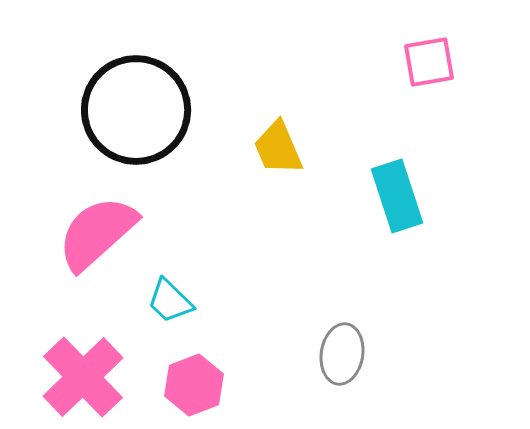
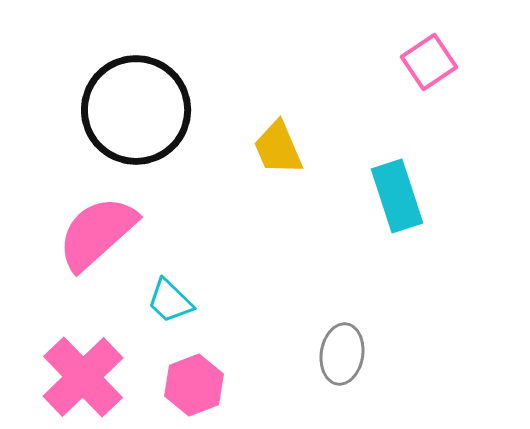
pink square: rotated 24 degrees counterclockwise
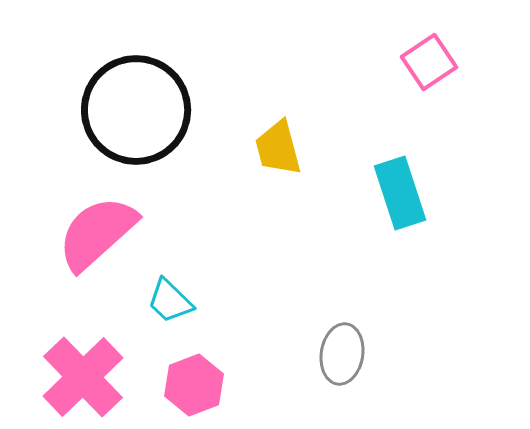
yellow trapezoid: rotated 8 degrees clockwise
cyan rectangle: moved 3 px right, 3 px up
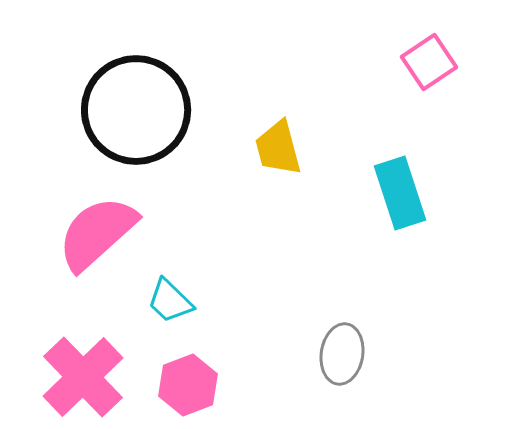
pink hexagon: moved 6 px left
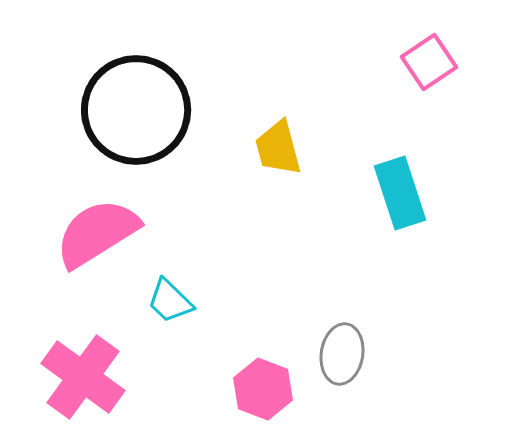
pink semicircle: rotated 10 degrees clockwise
pink cross: rotated 10 degrees counterclockwise
pink hexagon: moved 75 px right, 4 px down; rotated 18 degrees counterclockwise
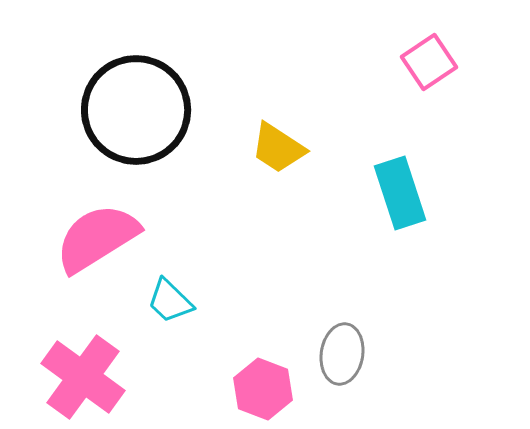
yellow trapezoid: rotated 42 degrees counterclockwise
pink semicircle: moved 5 px down
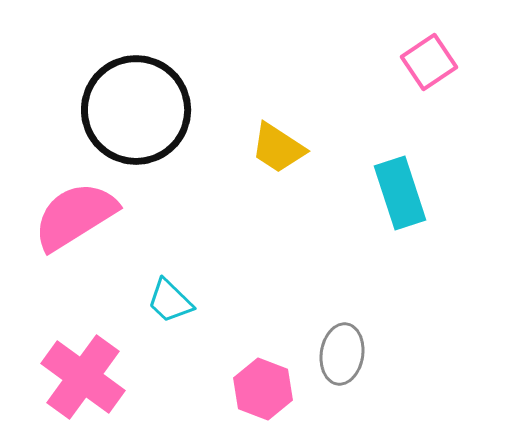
pink semicircle: moved 22 px left, 22 px up
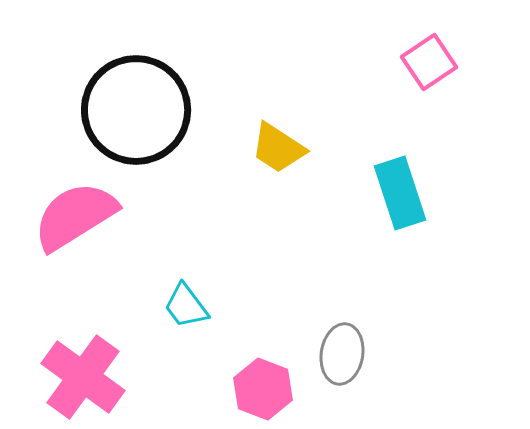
cyan trapezoid: moved 16 px right, 5 px down; rotated 9 degrees clockwise
